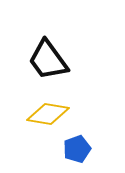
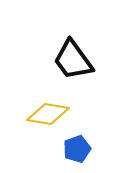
black trapezoid: moved 25 px right
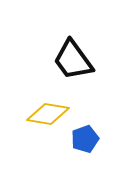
blue pentagon: moved 8 px right, 10 px up
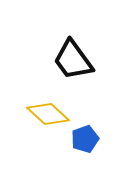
yellow diamond: rotated 33 degrees clockwise
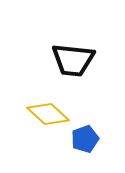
black trapezoid: rotated 48 degrees counterclockwise
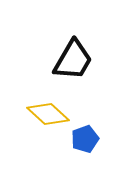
black trapezoid: rotated 66 degrees counterclockwise
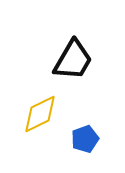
yellow diamond: moved 8 px left; rotated 69 degrees counterclockwise
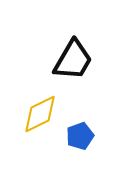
blue pentagon: moved 5 px left, 3 px up
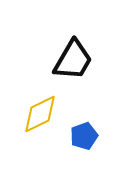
blue pentagon: moved 4 px right
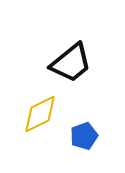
black trapezoid: moved 2 px left, 3 px down; rotated 21 degrees clockwise
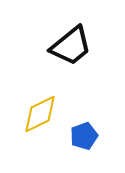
black trapezoid: moved 17 px up
